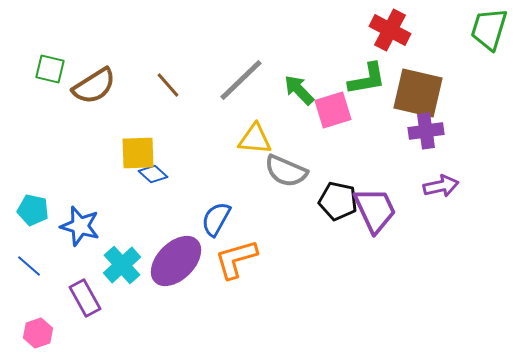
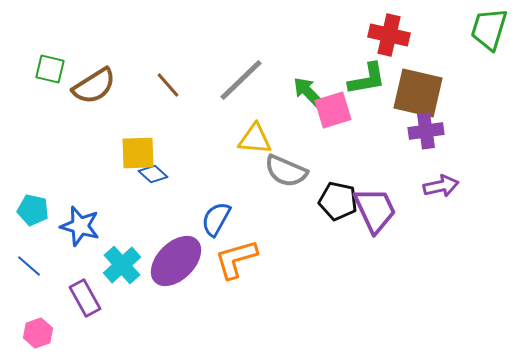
red cross: moved 1 px left, 5 px down; rotated 15 degrees counterclockwise
green arrow: moved 9 px right, 2 px down
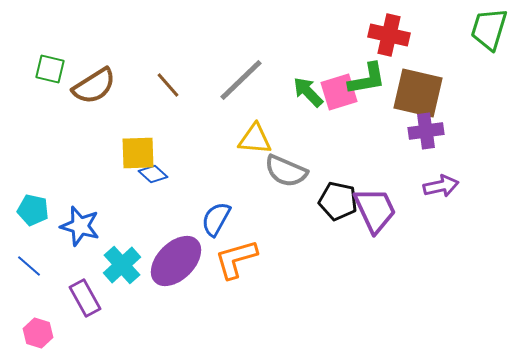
pink square: moved 6 px right, 18 px up
pink hexagon: rotated 24 degrees counterclockwise
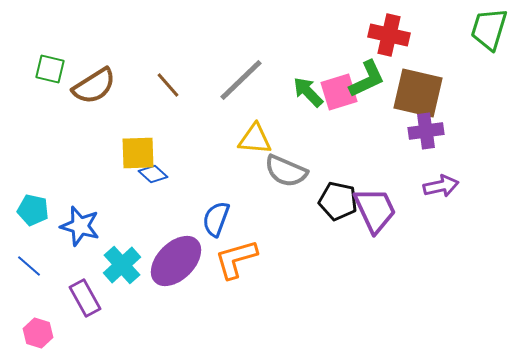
green L-shape: rotated 15 degrees counterclockwise
blue semicircle: rotated 9 degrees counterclockwise
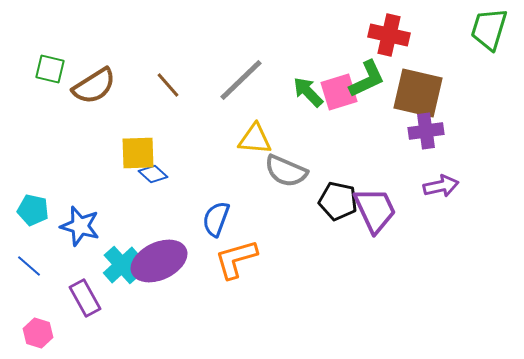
purple ellipse: moved 17 px left; rotated 20 degrees clockwise
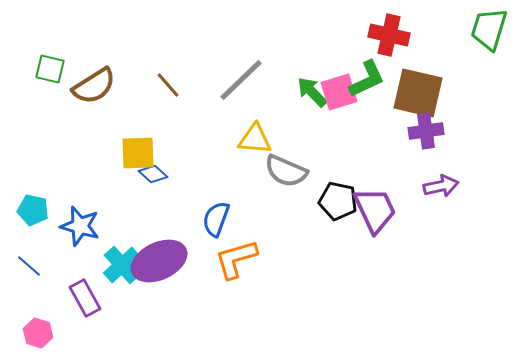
green arrow: moved 4 px right
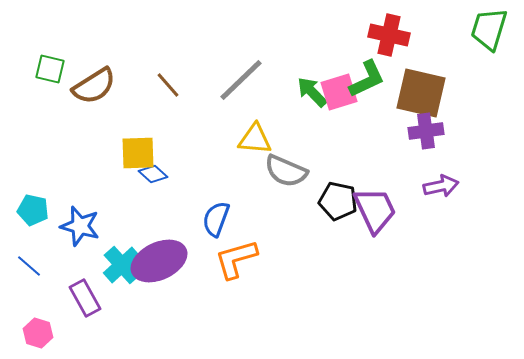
brown square: moved 3 px right
